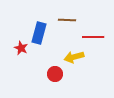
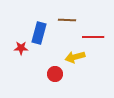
red star: rotated 24 degrees counterclockwise
yellow arrow: moved 1 px right
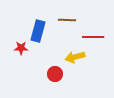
blue rectangle: moved 1 px left, 2 px up
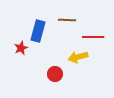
red star: rotated 24 degrees counterclockwise
yellow arrow: moved 3 px right
